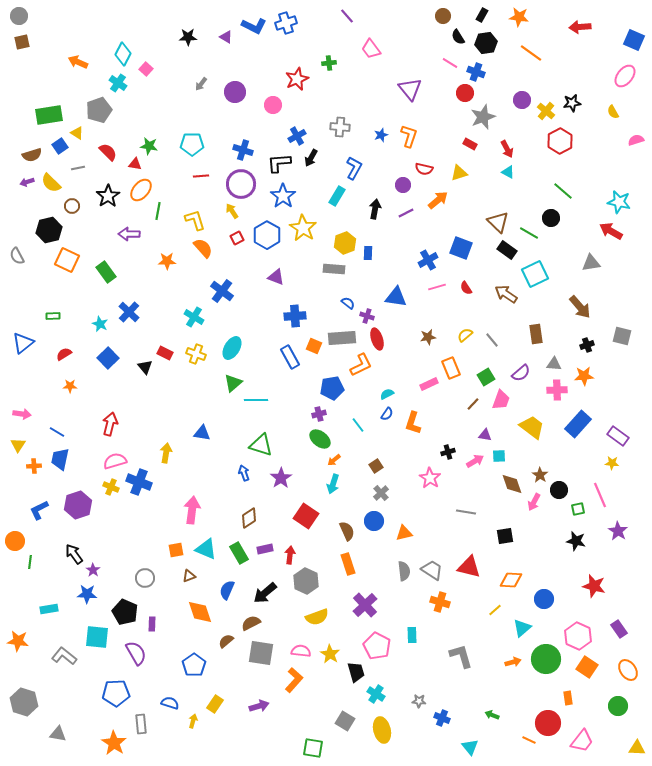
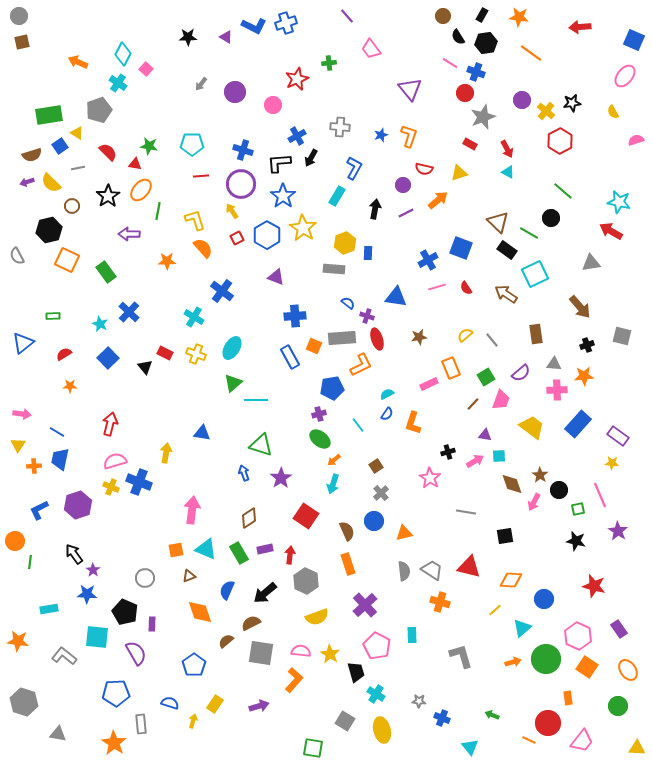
brown star at (428, 337): moved 9 px left
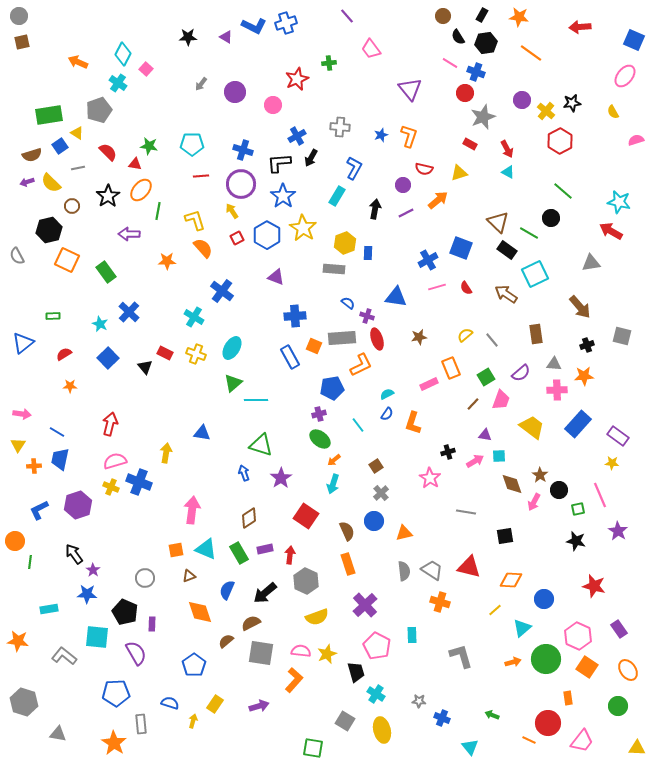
yellow star at (330, 654): moved 3 px left; rotated 18 degrees clockwise
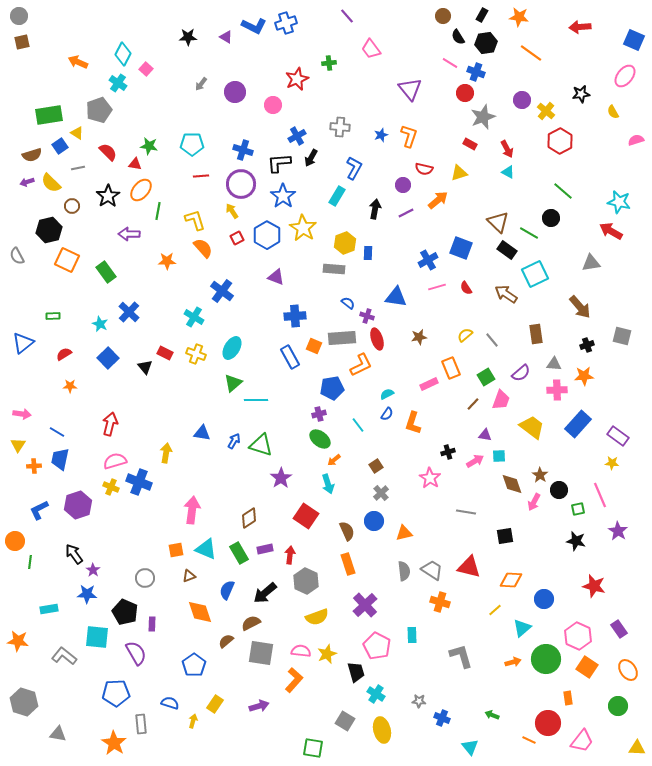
black star at (572, 103): moved 9 px right, 9 px up
blue arrow at (244, 473): moved 10 px left, 32 px up; rotated 49 degrees clockwise
cyan arrow at (333, 484): moved 5 px left; rotated 36 degrees counterclockwise
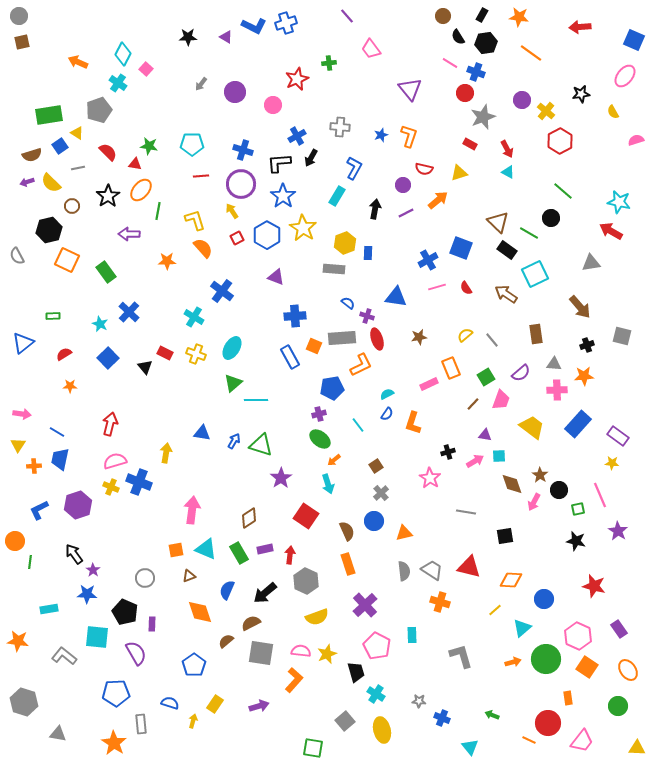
gray square at (345, 721): rotated 18 degrees clockwise
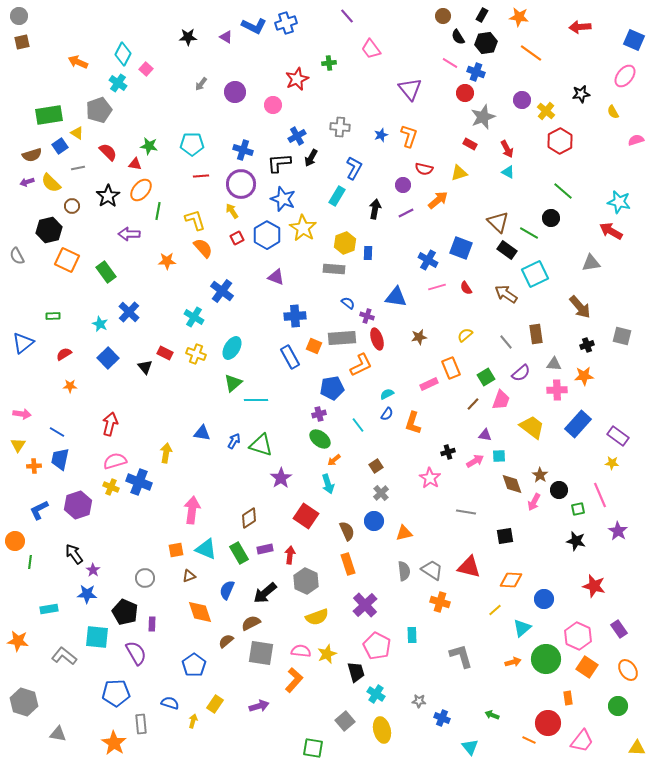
blue star at (283, 196): moved 3 px down; rotated 15 degrees counterclockwise
blue cross at (428, 260): rotated 30 degrees counterclockwise
gray line at (492, 340): moved 14 px right, 2 px down
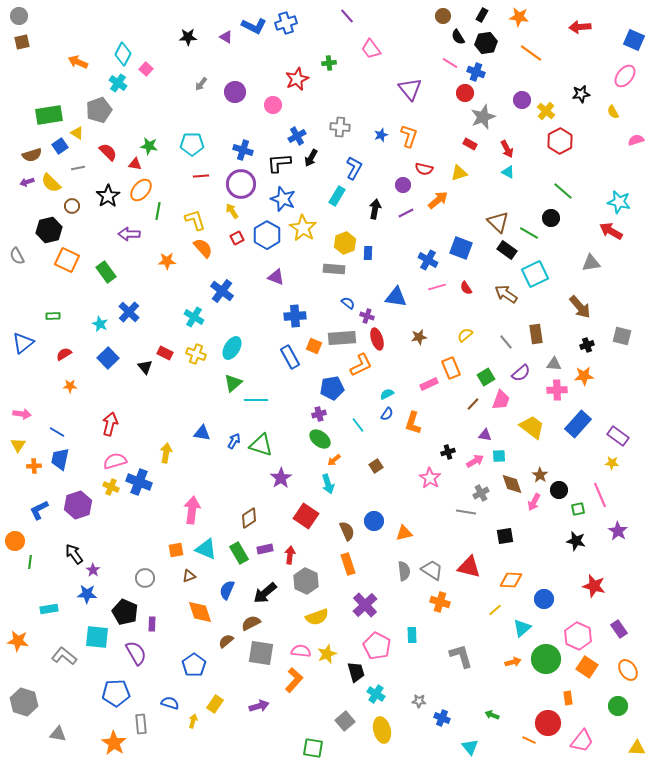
gray cross at (381, 493): moved 100 px right; rotated 14 degrees clockwise
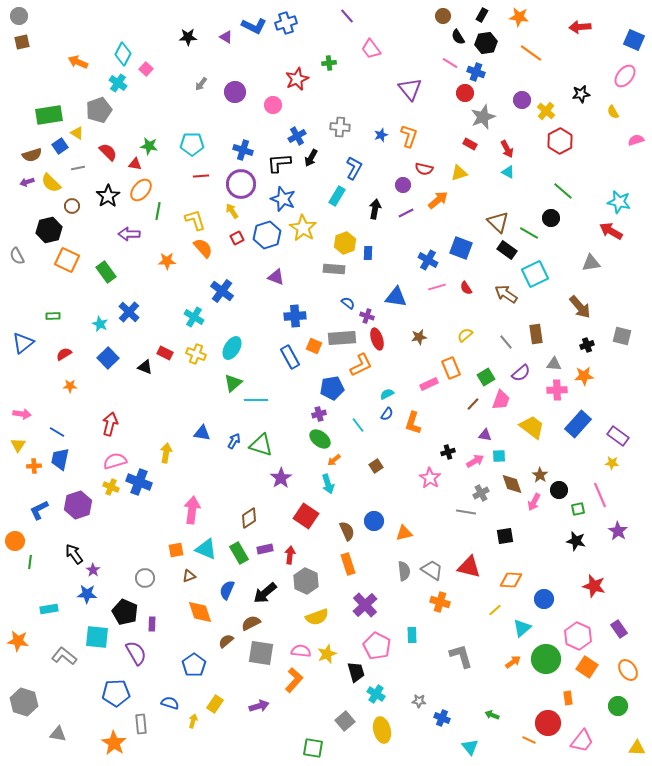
blue hexagon at (267, 235): rotated 12 degrees clockwise
black triangle at (145, 367): rotated 28 degrees counterclockwise
orange arrow at (513, 662): rotated 21 degrees counterclockwise
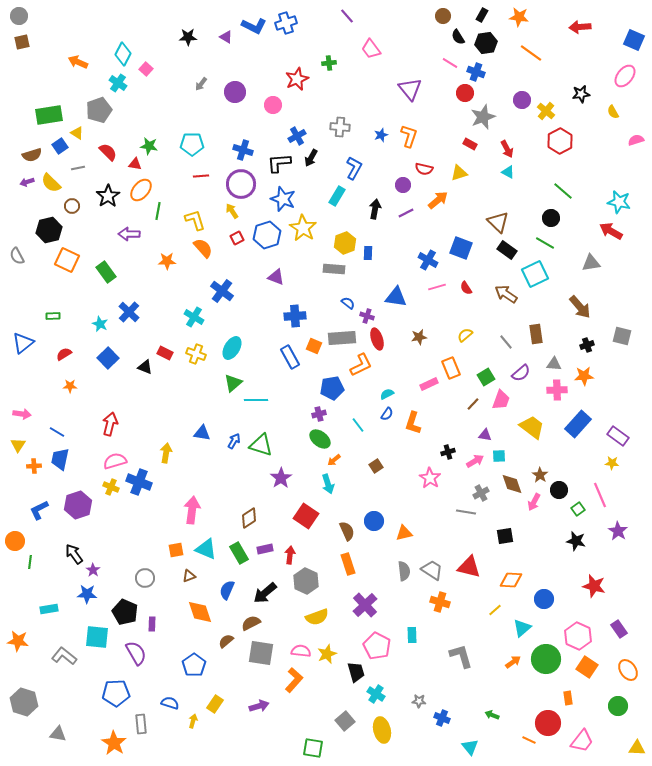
green line at (529, 233): moved 16 px right, 10 px down
green square at (578, 509): rotated 24 degrees counterclockwise
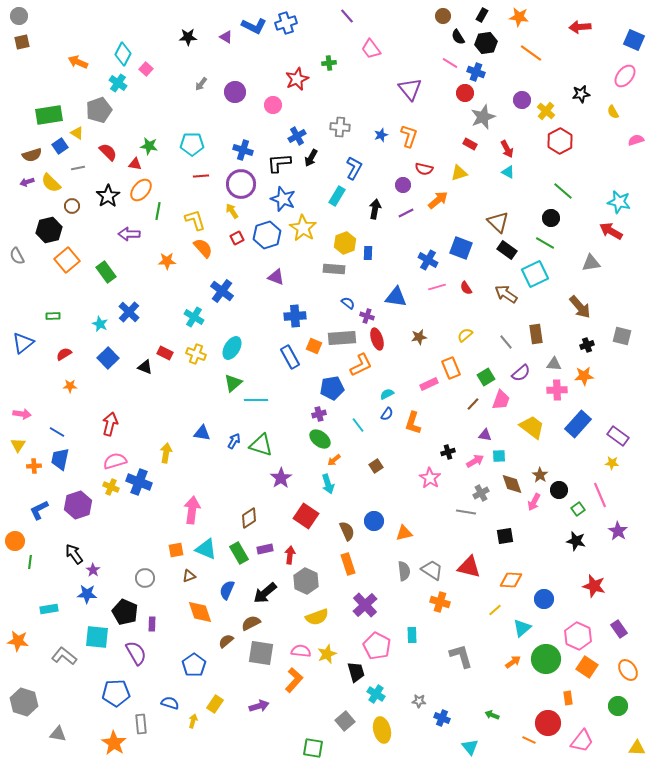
orange square at (67, 260): rotated 25 degrees clockwise
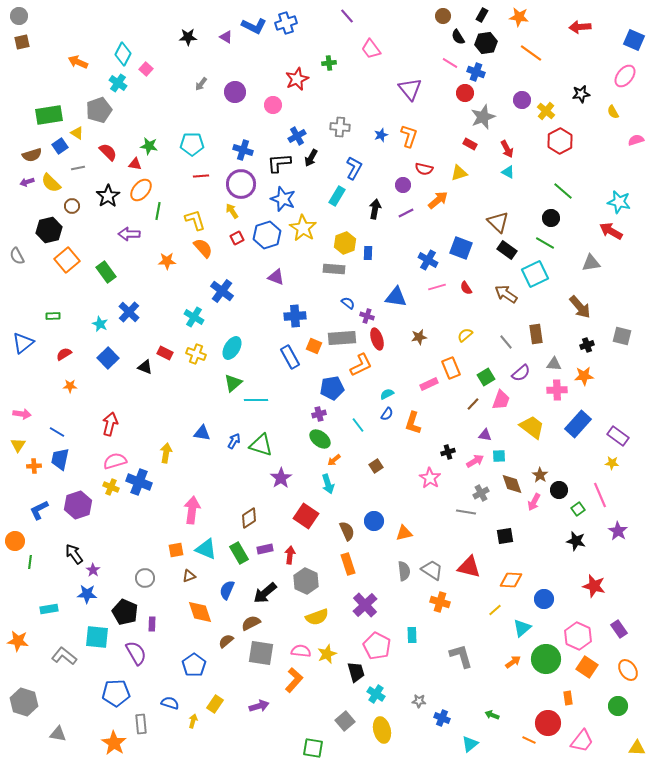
cyan triangle at (470, 747): moved 3 px up; rotated 30 degrees clockwise
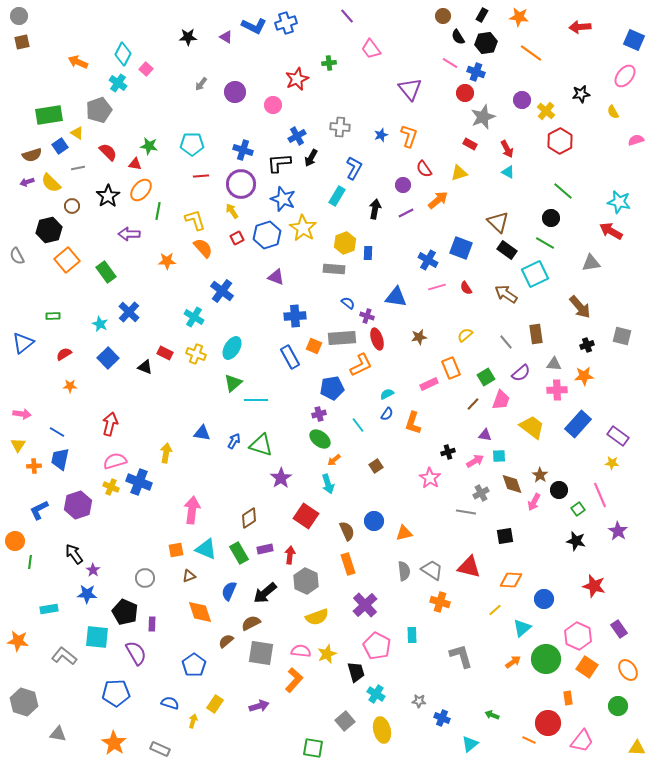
red semicircle at (424, 169): rotated 42 degrees clockwise
blue semicircle at (227, 590): moved 2 px right, 1 px down
gray rectangle at (141, 724): moved 19 px right, 25 px down; rotated 60 degrees counterclockwise
